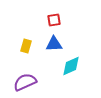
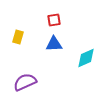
yellow rectangle: moved 8 px left, 9 px up
cyan diamond: moved 15 px right, 8 px up
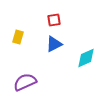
blue triangle: rotated 24 degrees counterclockwise
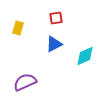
red square: moved 2 px right, 2 px up
yellow rectangle: moved 9 px up
cyan diamond: moved 1 px left, 2 px up
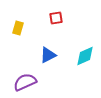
blue triangle: moved 6 px left, 11 px down
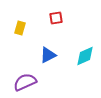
yellow rectangle: moved 2 px right
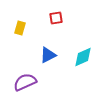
cyan diamond: moved 2 px left, 1 px down
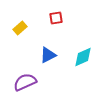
yellow rectangle: rotated 32 degrees clockwise
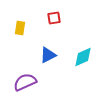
red square: moved 2 px left
yellow rectangle: rotated 40 degrees counterclockwise
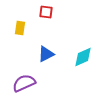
red square: moved 8 px left, 6 px up; rotated 16 degrees clockwise
blue triangle: moved 2 px left, 1 px up
purple semicircle: moved 1 px left, 1 px down
